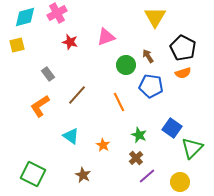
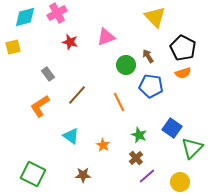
yellow triangle: rotated 15 degrees counterclockwise
yellow square: moved 4 px left, 2 px down
brown star: rotated 28 degrees counterclockwise
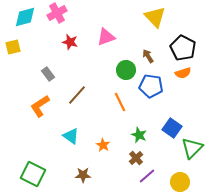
green circle: moved 5 px down
orange line: moved 1 px right
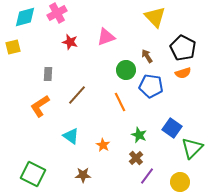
brown arrow: moved 1 px left
gray rectangle: rotated 40 degrees clockwise
purple line: rotated 12 degrees counterclockwise
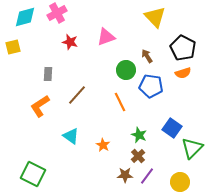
brown cross: moved 2 px right, 2 px up
brown star: moved 42 px right
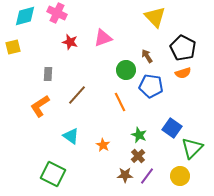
pink cross: rotated 36 degrees counterclockwise
cyan diamond: moved 1 px up
pink triangle: moved 3 px left, 1 px down
green square: moved 20 px right
yellow circle: moved 6 px up
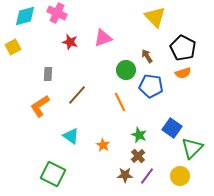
yellow square: rotated 14 degrees counterclockwise
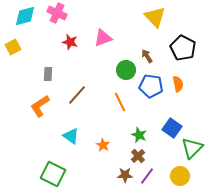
orange semicircle: moved 5 px left, 11 px down; rotated 84 degrees counterclockwise
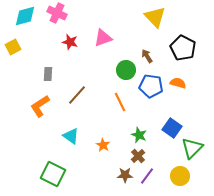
orange semicircle: moved 1 px up; rotated 63 degrees counterclockwise
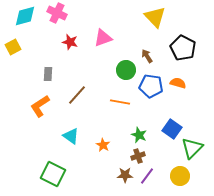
orange line: rotated 54 degrees counterclockwise
blue square: moved 1 px down
brown cross: rotated 24 degrees clockwise
